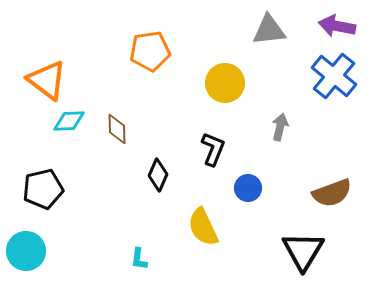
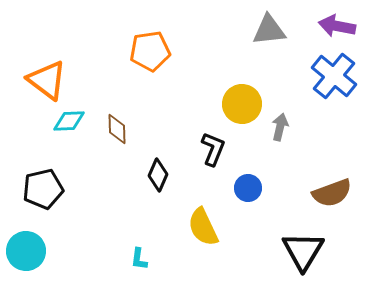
yellow circle: moved 17 px right, 21 px down
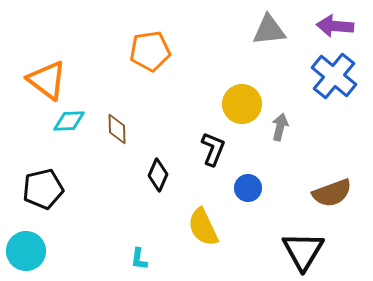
purple arrow: moved 2 px left; rotated 6 degrees counterclockwise
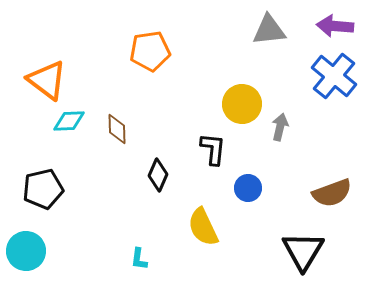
black L-shape: rotated 16 degrees counterclockwise
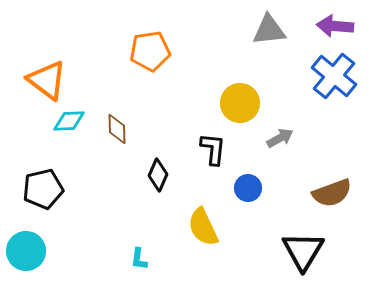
yellow circle: moved 2 px left, 1 px up
gray arrow: moved 11 px down; rotated 48 degrees clockwise
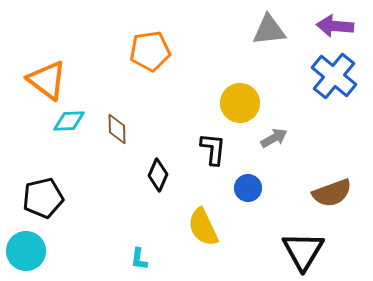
gray arrow: moved 6 px left
black pentagon: moved 9 px down
